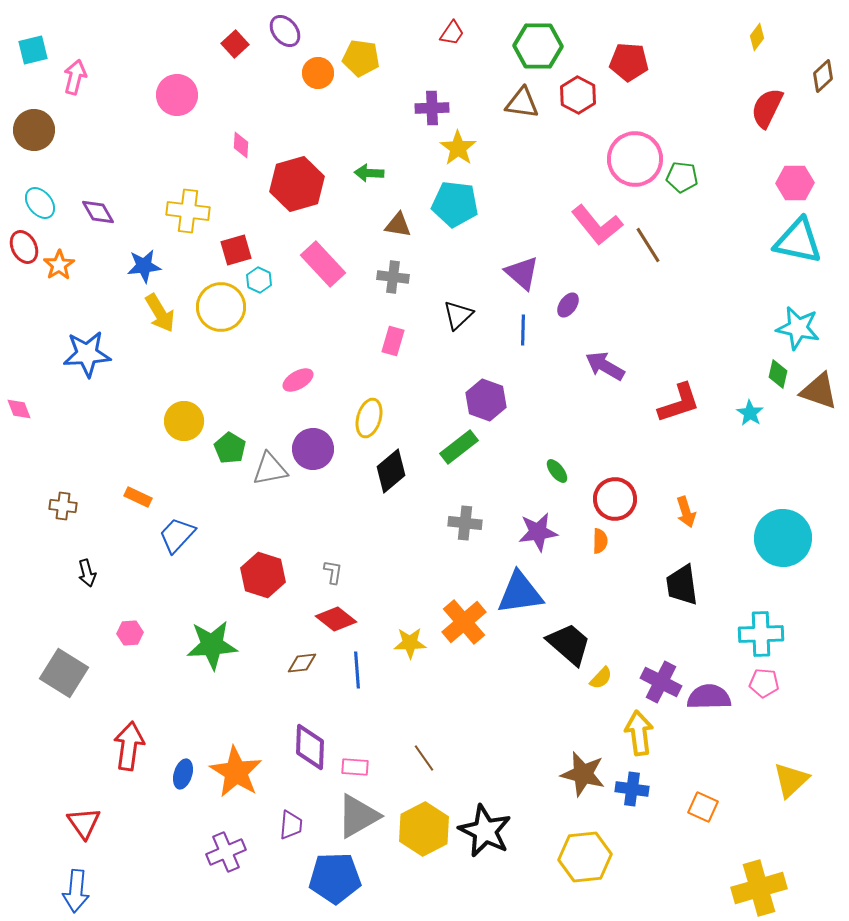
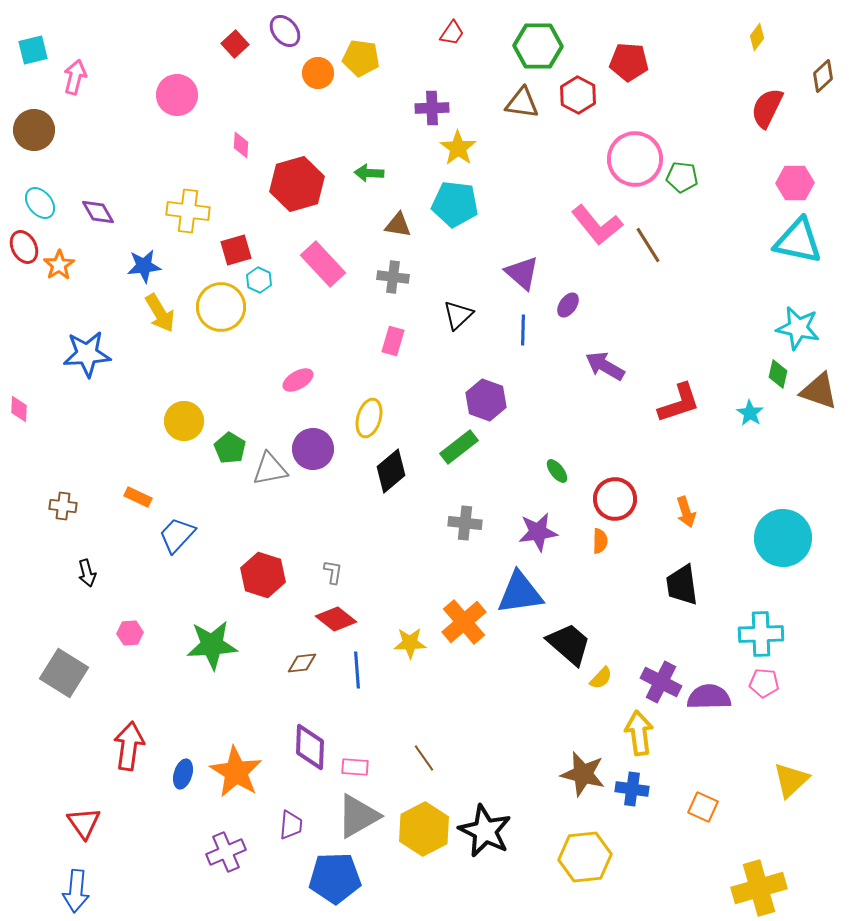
pink diamond at (19, 409): rotated 24 degrees clockwise
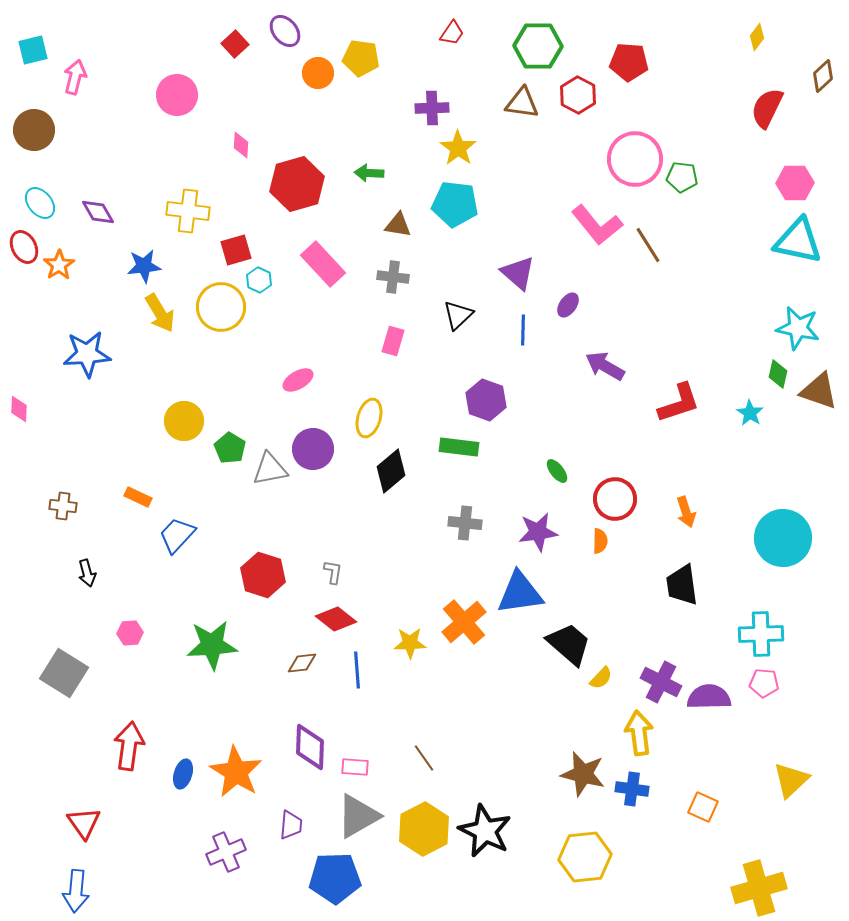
purple triangle at (522, 273): moved 4 px left
green rectangle at (459, 447): rotated 45 degrees clockwise
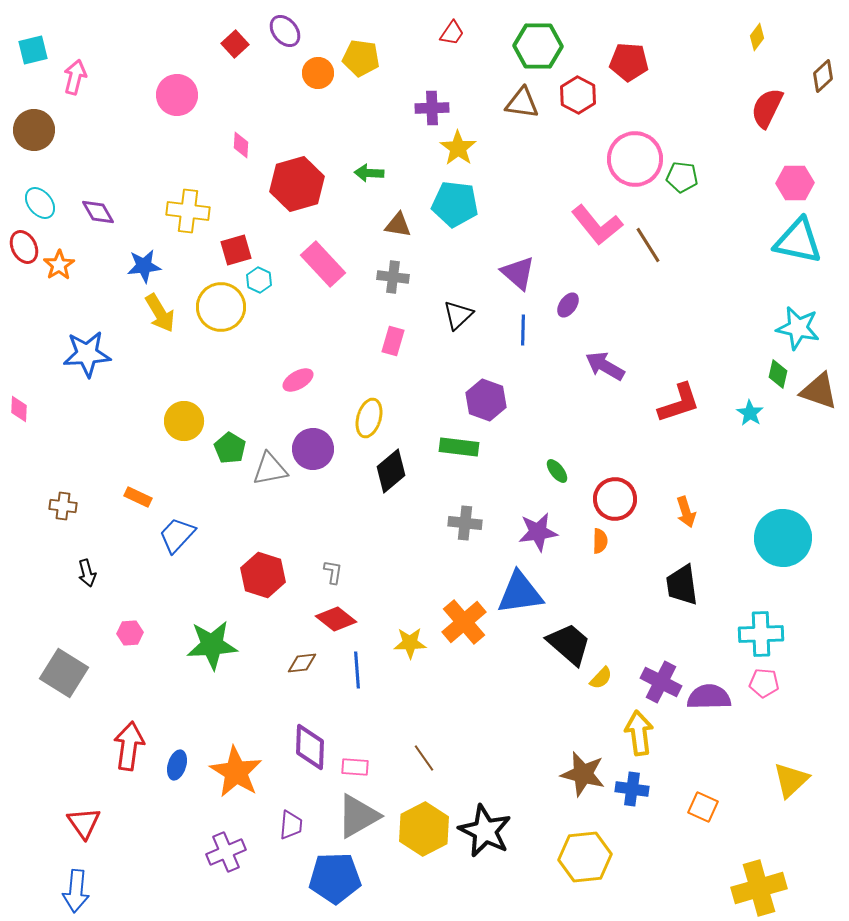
blue ellipse at (183, 774): moved 6 px left, 9 px up
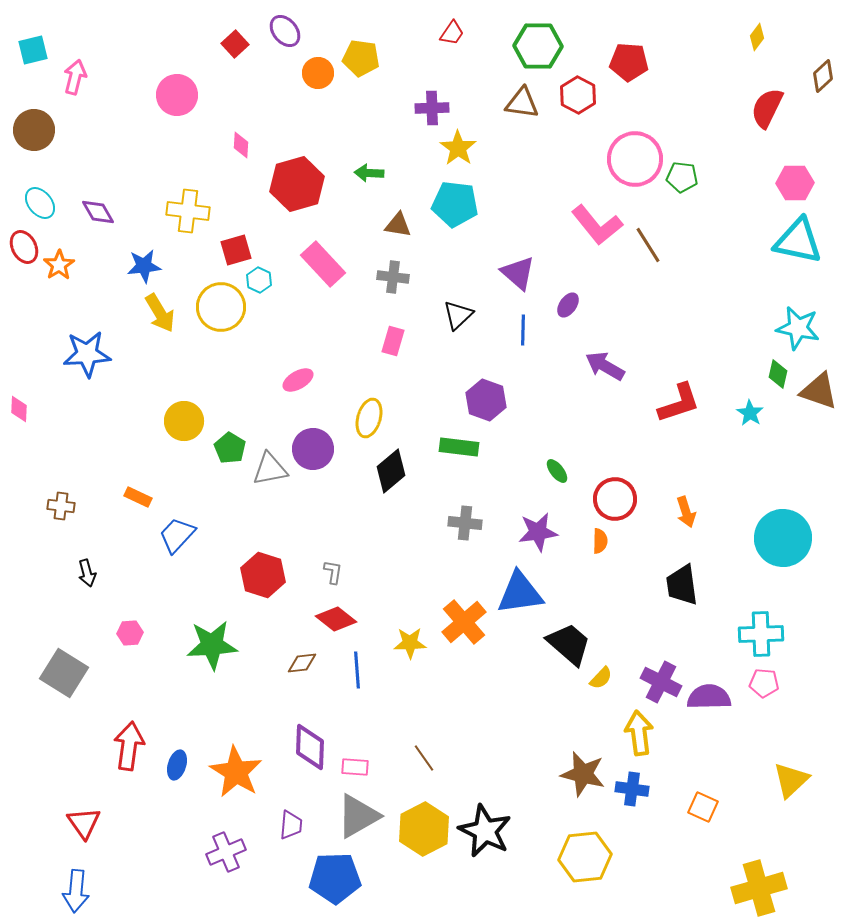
brown cross at (63, 506): moved 2 px left
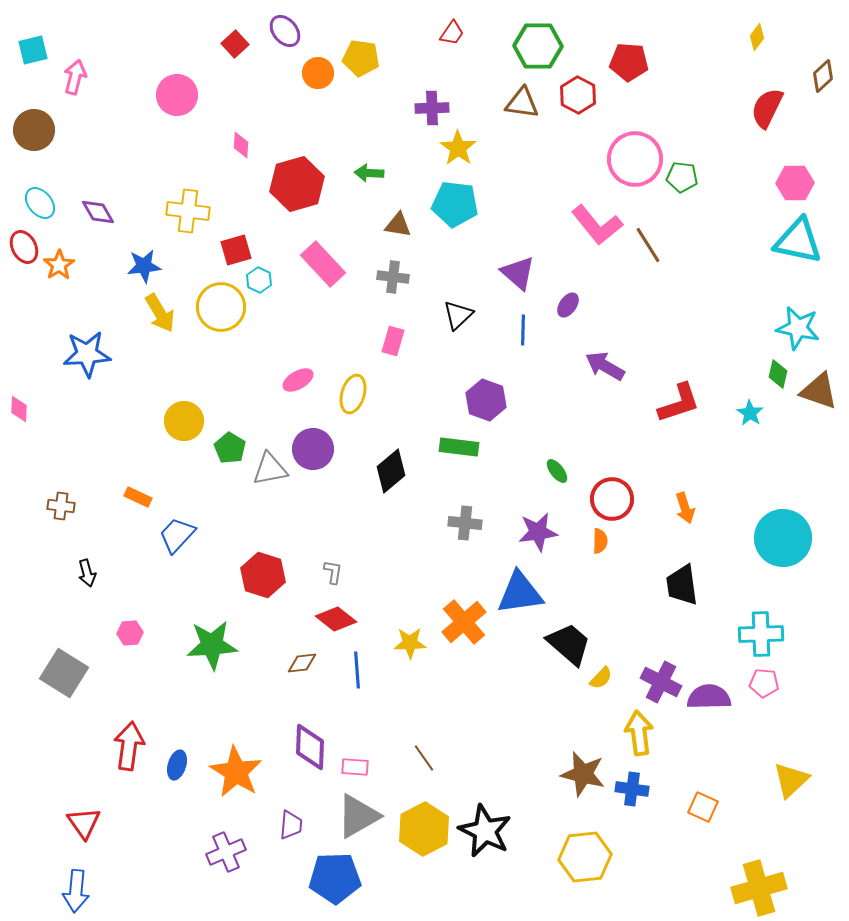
yellow ellipse at (369, 418): moved 16 px left, 24 px up
red circle at (615, 499): moved 3 px left
orange arrow at (686, 512): moved 1 px left, 4 px up
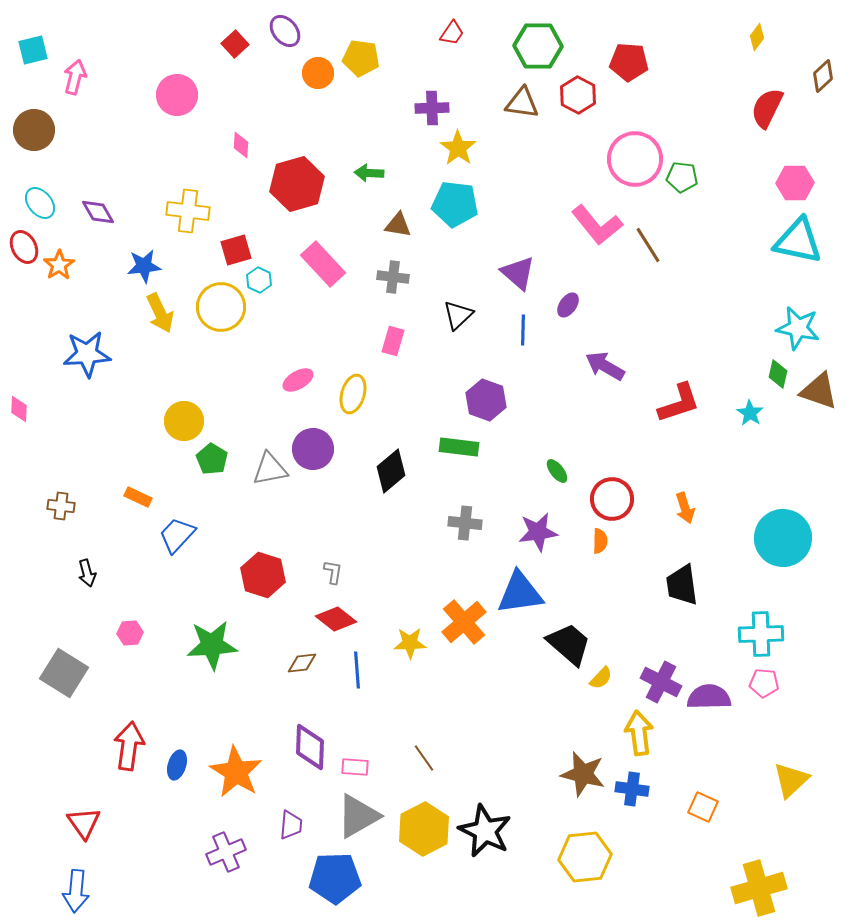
yellow arrow at (160, 313): rotated 6 degrees clockwise
green pentagon at (230, 448): moved 18 px left, 11 px down
